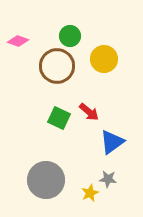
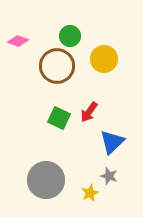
red arrow: rotated 85 degrees clockwise
blue triangle: rotated 8 degrees counterclockwise
gray star: moved 1 px right, 3 px up; rotated 12 degrees clockwise
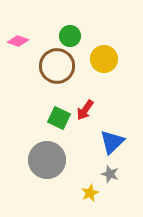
red arrow: moved 4 px left, 2 px up
gray star: moved 1 px right, 2 px up
gray circle: moved 1 px right, 20 px up
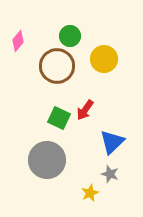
pink diamond: rotated 70 degrees counterclockwise
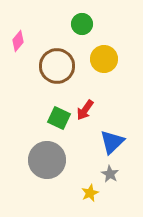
green circle: moved 12 px right, 12 px up
gray star: rotated 12 degrees clockwise
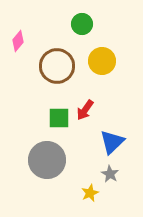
yellow circle: moved 2 px left, 2 px down
green square: rotated 25 degrees counterclockwise
